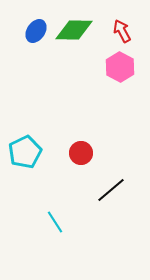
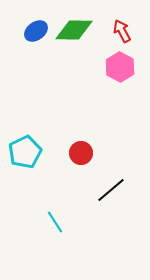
blue ellipse: rotated 20 degrees clockwise
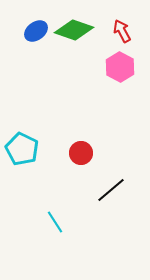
green diamond: rotated 18 degrees clockwise
cyan pentagon: moved 3 px left, 3 px up; rotated 20 degrees counterclockwise
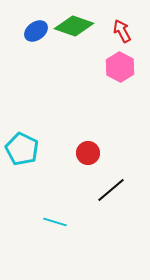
green diamond: moved 4 px up
red circle: moved 7 px right
cyan line: rotated 40 degrees counterclockwise
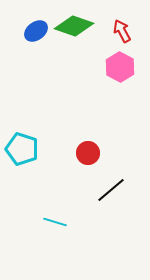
cyan pentagon: rotated 8 degrees counterclockwise
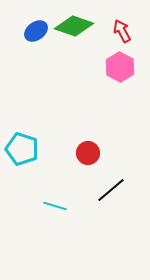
cyan line: moved 16 px up
